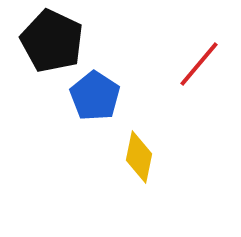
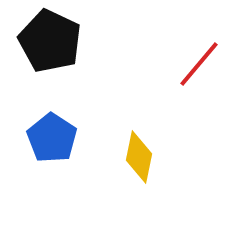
black pentagon: moved 2 px left
blue pentagon: moved 43 px left, 42 px down
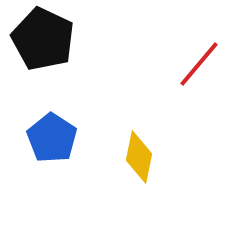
black pentagon: moved 7 px left, 2 px up
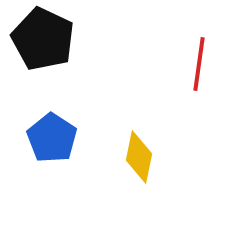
red line: rotated 32 degrees counterclockwise
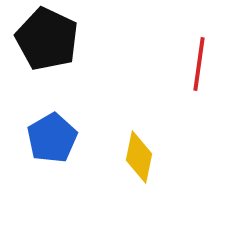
black pentagon: moved 4 px right
blue pentagon: rotated 9 degrees clockwise
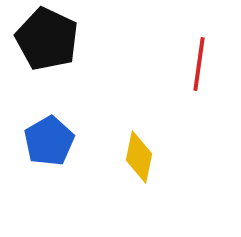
blue pentagon: moved 3 px left, 3 px down
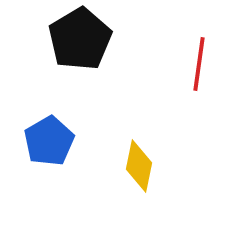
black pentagon: moved 33 px right; rotated 16 degrees clockwise
yellow diamond: moved 9 px down
